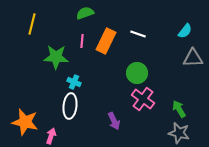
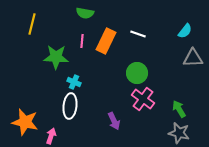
green semicircle: rotated 150 degrees counterclockwise
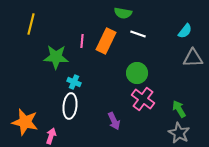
green semicircle: moved 38 px right
yellow line: moved 1 px left
gray star: rotated 15 degrees clockwise
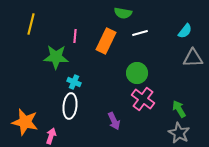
white line: moved 2 px right, 1 px up; rotated 35 degrees counterclockwise
pink line: moved 7 px left, 5 px up
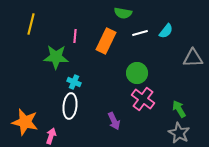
cyan semicircle: moved 19 px left
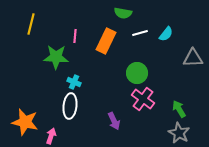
cyan semicircle: moved 3 px down
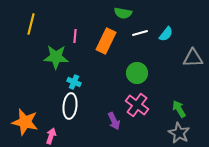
pink cross: moved 6 px left, 6 px down
